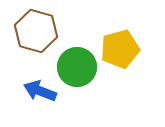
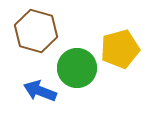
green circle: moved 1 px down
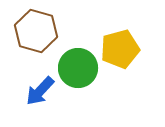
green circle: moved 1 px right
blue arrow: rotated 68 degrees counterclockwise
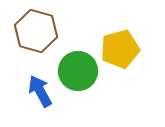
green circle: moved 3 px down
blue arrow: rotated 108 degrees clockwise
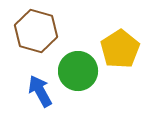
yellow pentagon: rotated 18 degrees counterclockwise
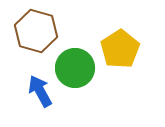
green circle: moved 3 px left, 3 px up
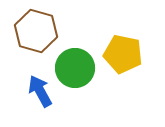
yellow pentagon: moved 3 px right, 5 px down; rotated 27 degrees counterclockwise
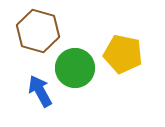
brown hexagon: moved 2 px right
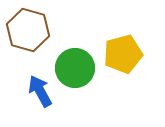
brown hexagon: moved 10 px left, 1 px up
yellow pentagon: rotated 27 degrees counterclockwise
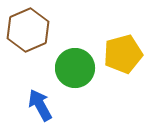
brown hexagon: rotated 21 degrees clockwise
blue arrow: moved 14 px down
